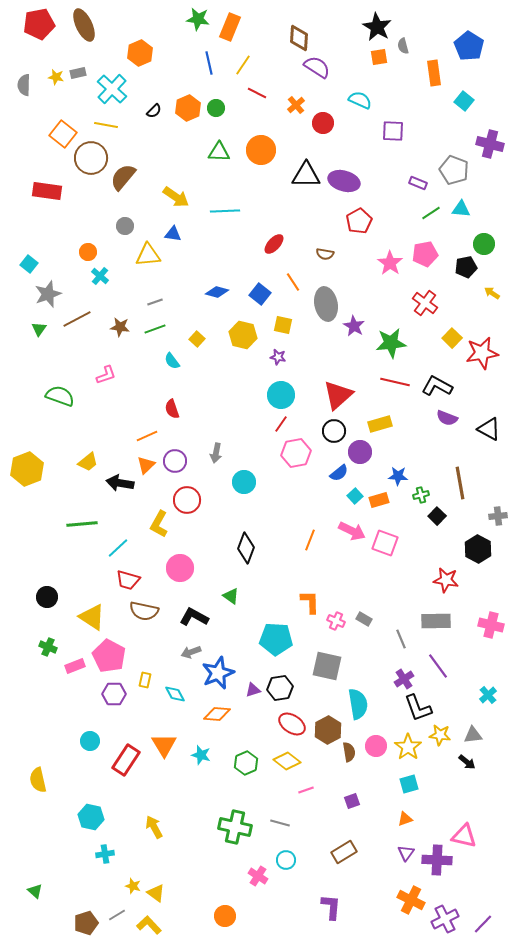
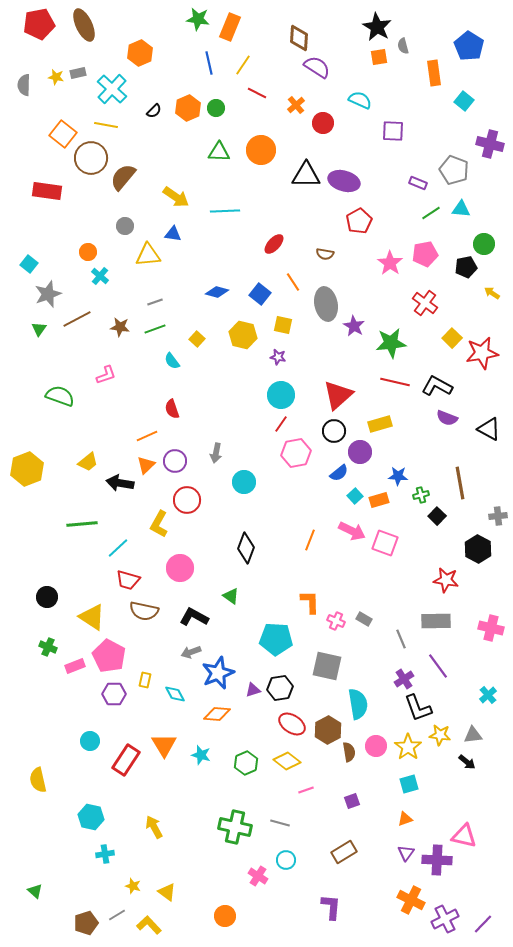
pink cross at (491, 625): moved 3 px down
yellow triangle at (156, 893): moved 11 px right, 1 px up
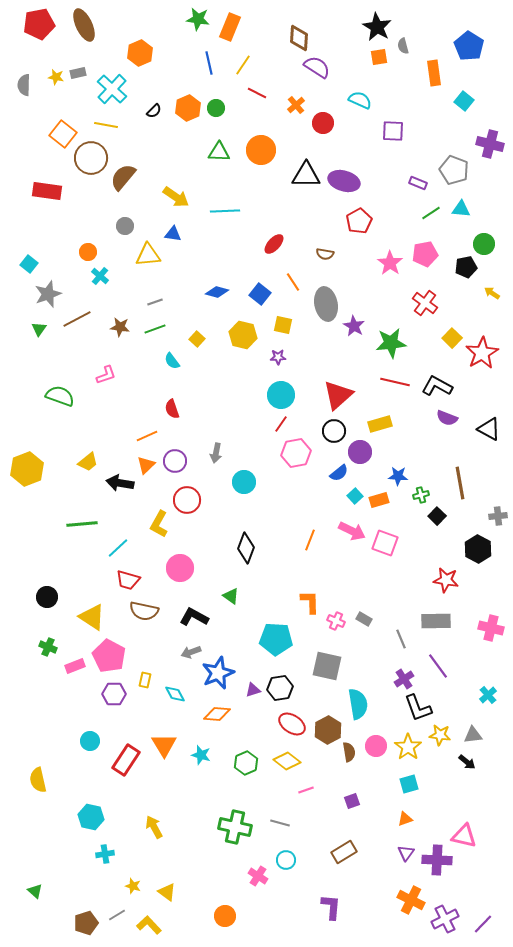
red star at (482, 353): rotated 20 degrees counterclockwise
purple star at (278, 357): rotated 14 degrees counterclockwise
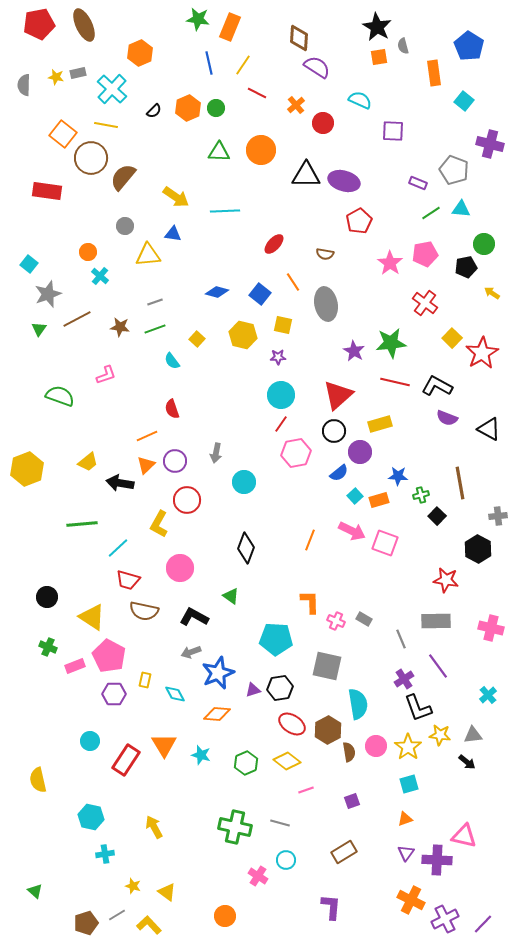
purple star at (354, 326): moved 25 px down
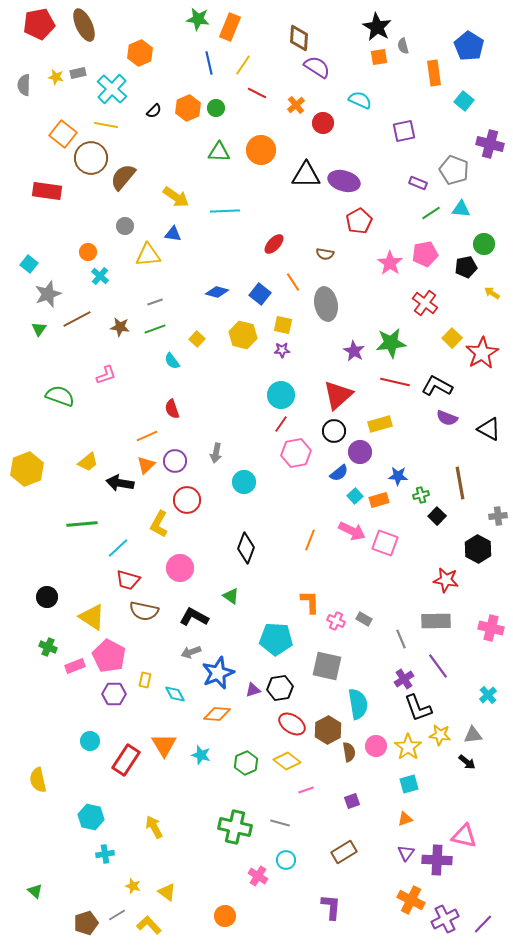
purple square at (393, 131): moved 11 px right; rotated 15 degrees counterclockwise
purple star at (278, 357): moved 4 px right, 7 px up
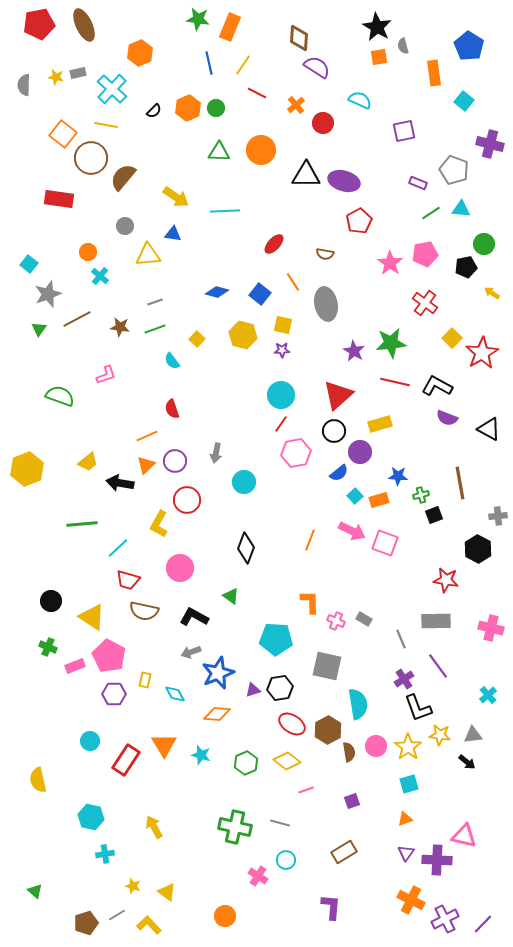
red rectangle at (47, 191): moved 12 px right, 8 px down
black square at (437, 516): moved 3 px left, 1 px up; rotated 24 degrees clockwise
black circle at (47, 597): moved 4 px right, 4 px down
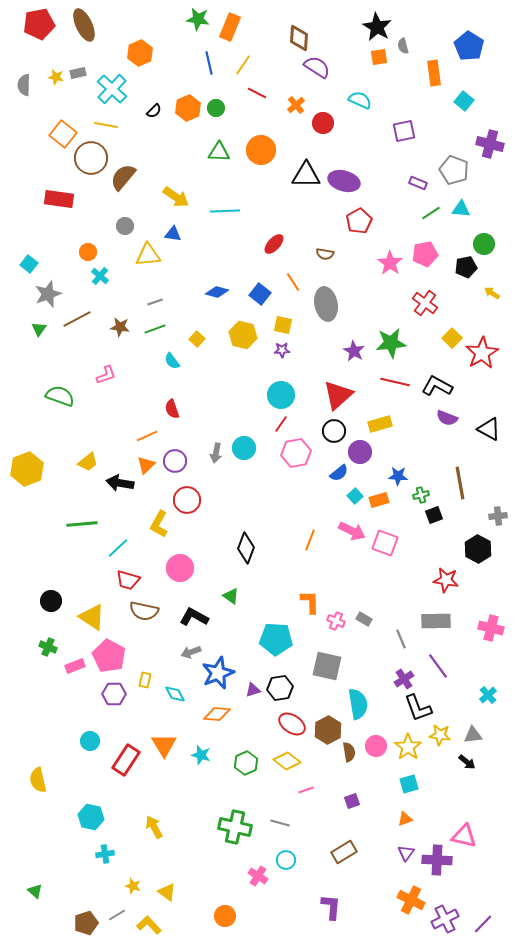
cyan circle at (244, 482): moved 34 px up
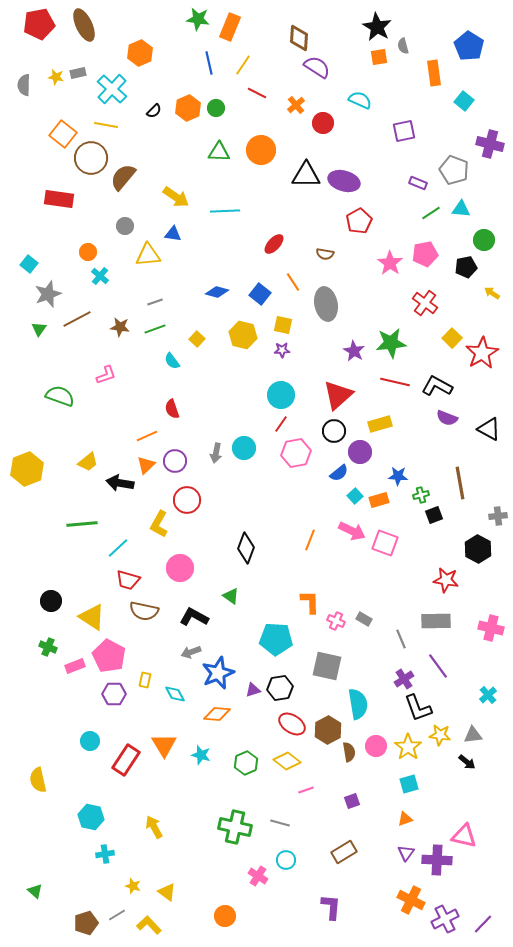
green circle at (484, 244): moved 4 px up
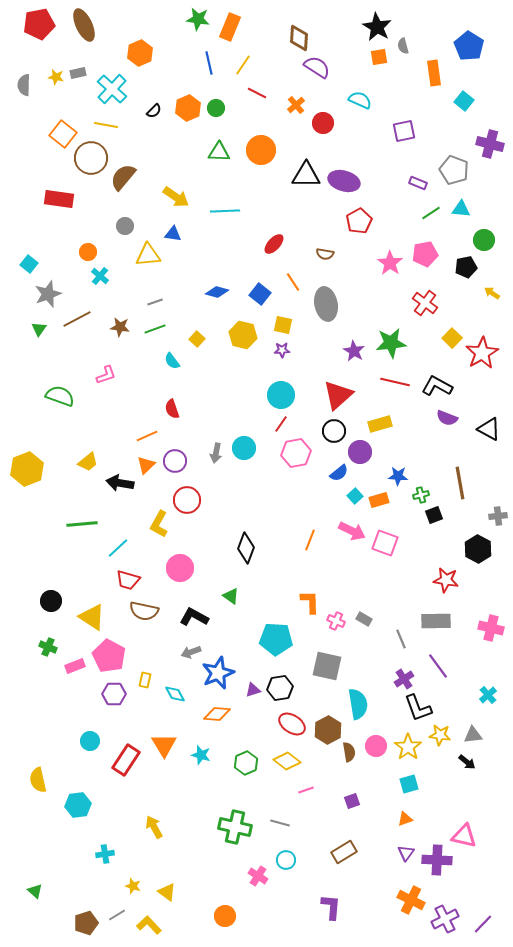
cyan hexagon at (91, 817): moved 13 px left, 12 px up; rotated 20 degrees counterclockwise
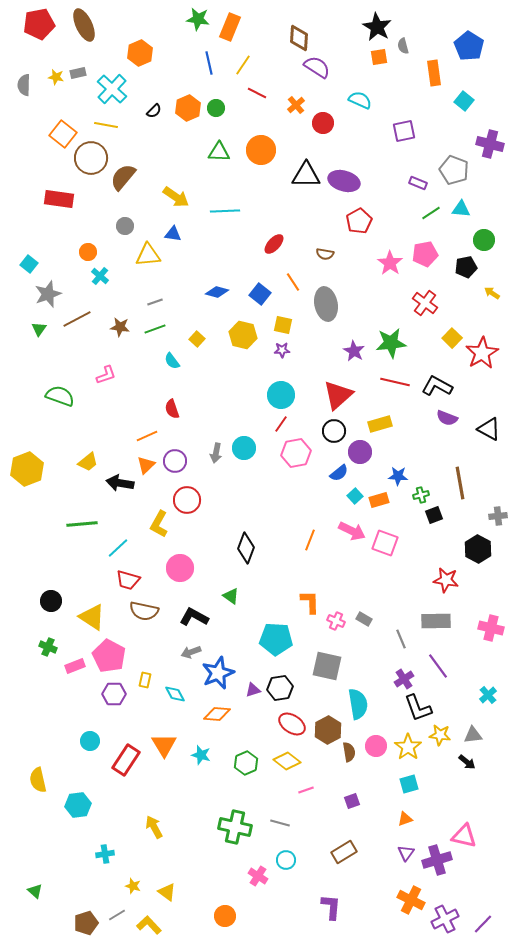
purple cross at (437, 860): rotated 20 degrees counterclockwise
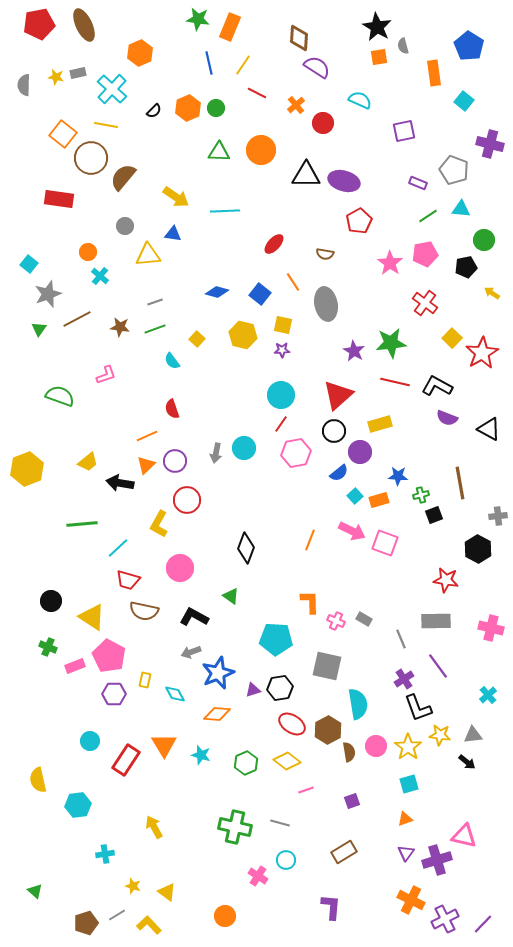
green line at (431, 213): moved 3 px left, 3 px down
